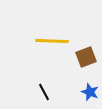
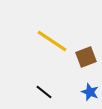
yellow line: rotated 32 degrees clockwise
black line: rotated 24 degrees counterclockwise
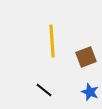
yellow line: rotated 52 degrees clockwise
black line: moved 2 px up
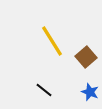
yellow line: rotated 28 degrees counterclockwise
brown square: rotated 20 degrees counterclockwise
